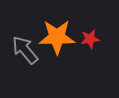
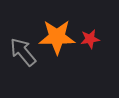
gray arrow: moved 2 px left, 2 px down
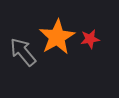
orange star: rotated 30 degrees counterclockwise
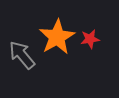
gray arrow: moved 1 px left, 3 px down
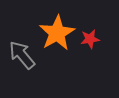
orange star: moved 4 px up
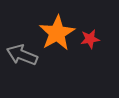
gray arrow: rotated 28 degrees counterclockwise
